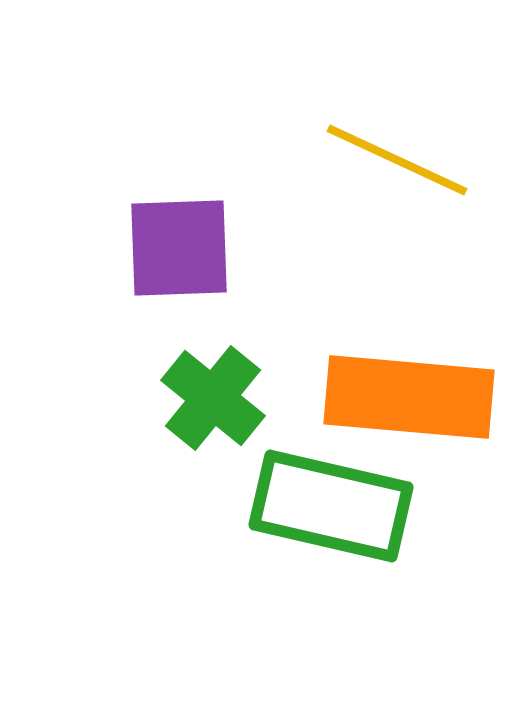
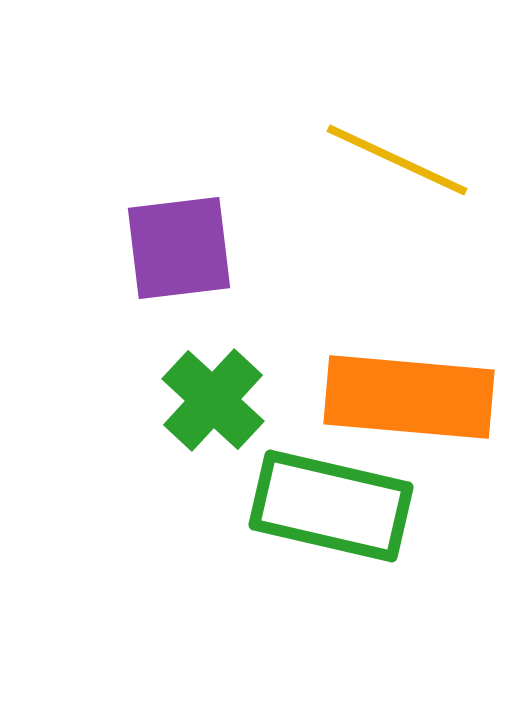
purple square: rotated 5 degrees counterclockwise
green cross: moved 2 px down; rotated 4 degrees clockwise
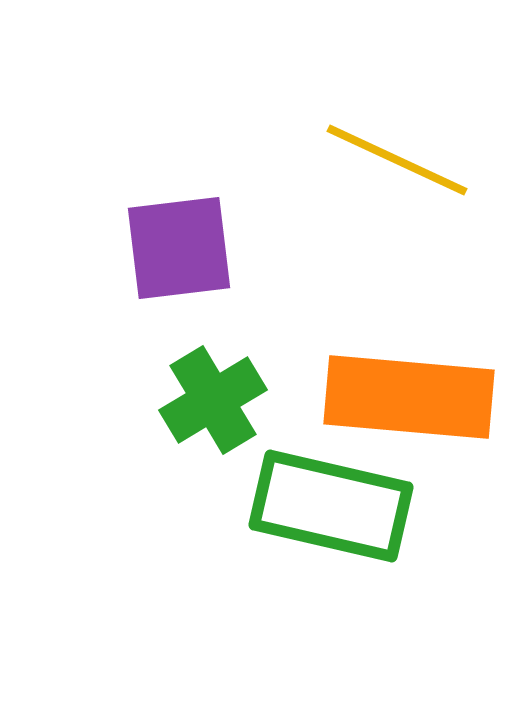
green cross: rotated 16 degrees clockwise
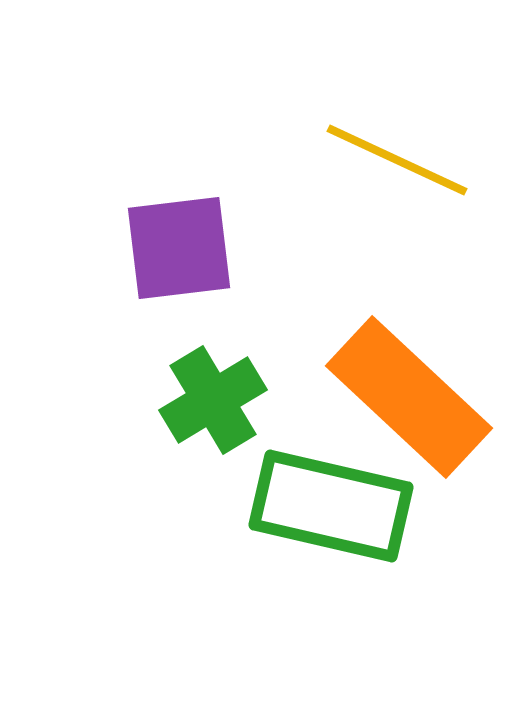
orange rectangle: rotated 38 degrees clockwise
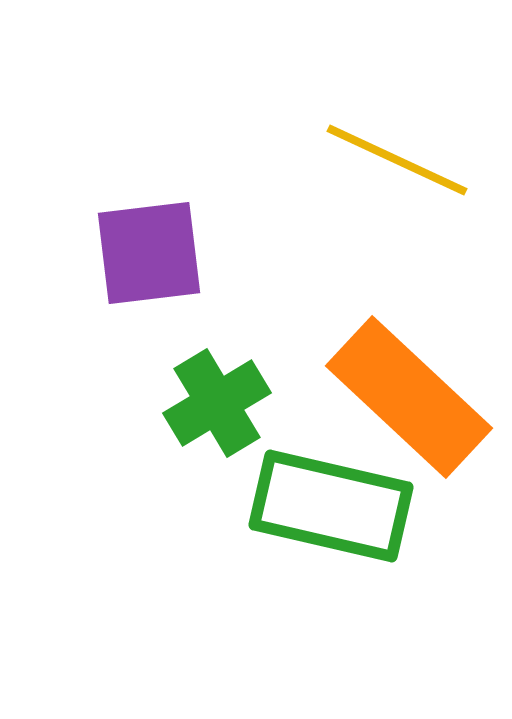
purple square: moved 30 px left, 5 px down
green cross: moved 4 px right, 3 px down
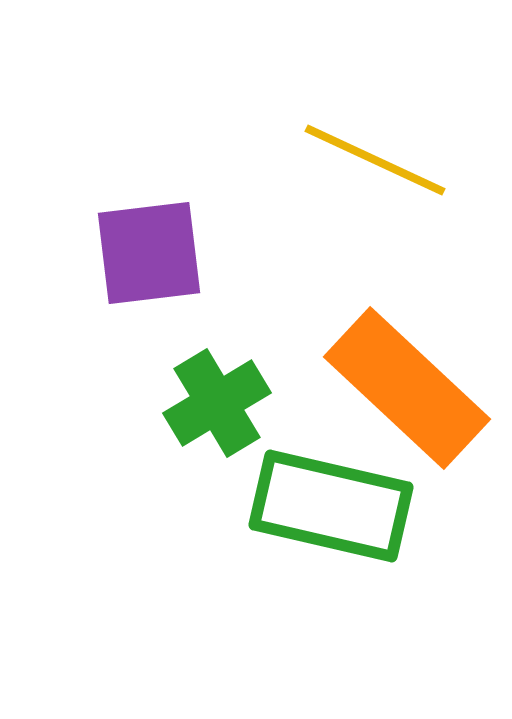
yellow line: moved 22 px left
orange rectangle: moved 2 px left, 9 px up
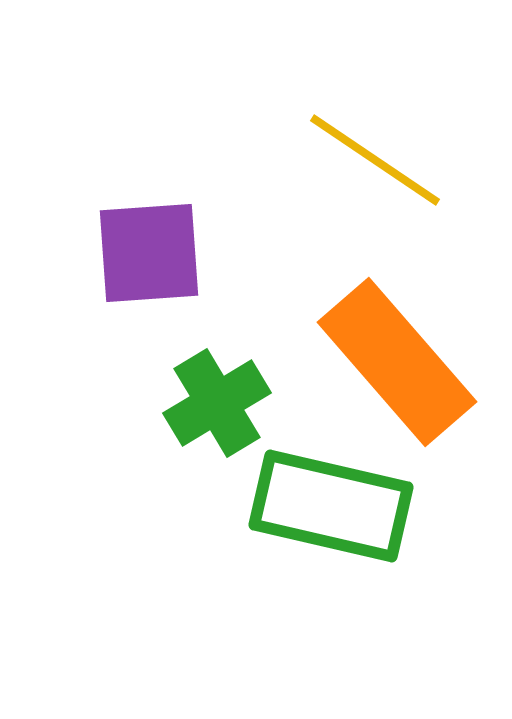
yellow line: rotated 9 degrees clockwise
purple square: rotated 3 degrees clockwise
orange rectangle: moved 10 px left, 26 px up; rotated 6 degrees clockwise
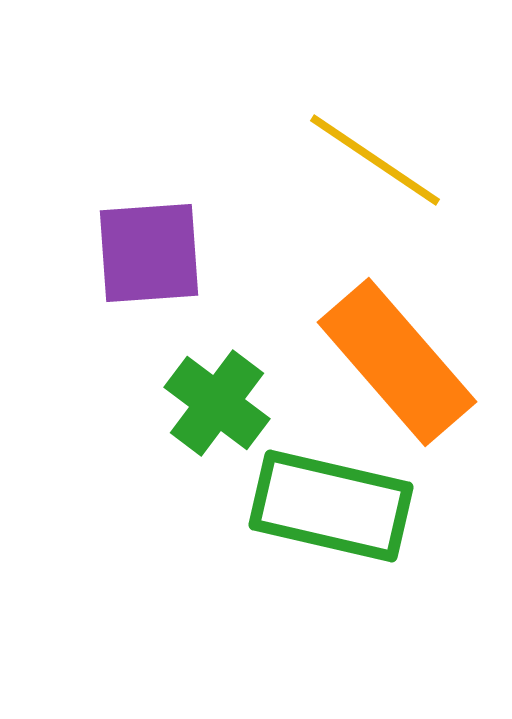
green cross: rotated 22 degrees counterclockwise
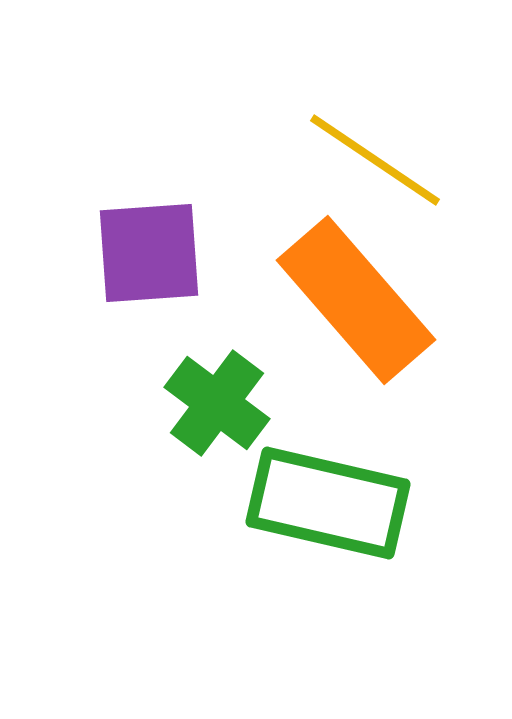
orange rectangle: moved 41 px left, 62 px up
green rectangle: moved 3 px left, 3 px up
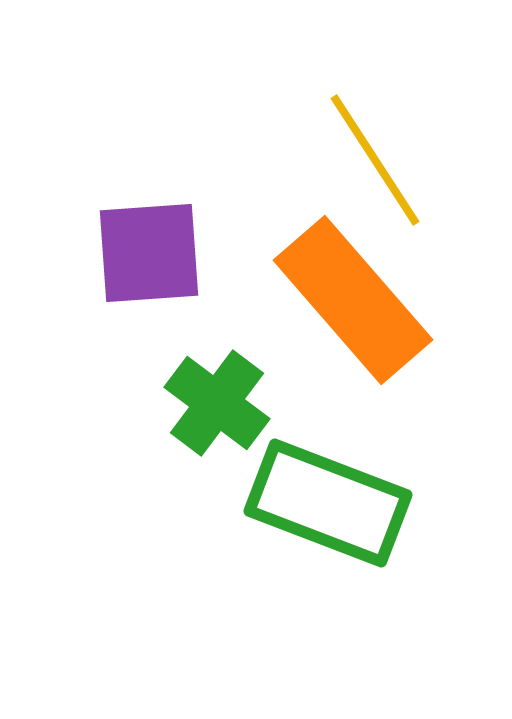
yellow line: rotated 23 degrees clockwise
orange rectangle: moved 3 px left
green rectangle: rotated 8 degrees clockwise
